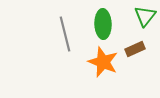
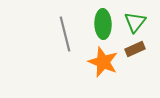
green triangle: moved 10 px left, 6 px down
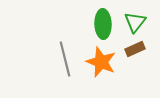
gray line: moved 25 px down
orange star: moved 2 px left
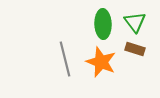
green triangle: rotated 15 degrees counterclockwise
brown rectangle: rotated 42 degrees clockwise
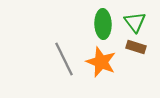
brown rectangle: moved 1 px right, 2 px up
gray line: moved 1 px left; rotated 12 degrees counterclockwise
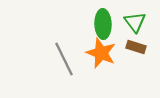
orange star: moved 9 px up
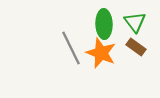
green ellipse: moved 1 px right
brown rectangle: rotated 18 degrees clockwise
gray line: moved 7 px right, 11 px up
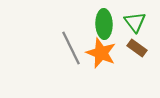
brown rectangle: moved 1 px right, 1 px down
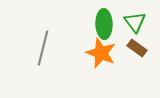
gray line: moved 28 px left; rotated 40 degrees clockwise
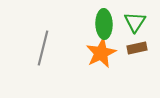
green triangle: rotated 10 degrees clockwise
brown rectangle: rotated 48 degrees counterclockwise
orange star: rotated 24 degrees clockwise
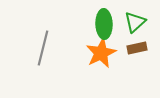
green triangle: rotated 15 degrees clockwise
